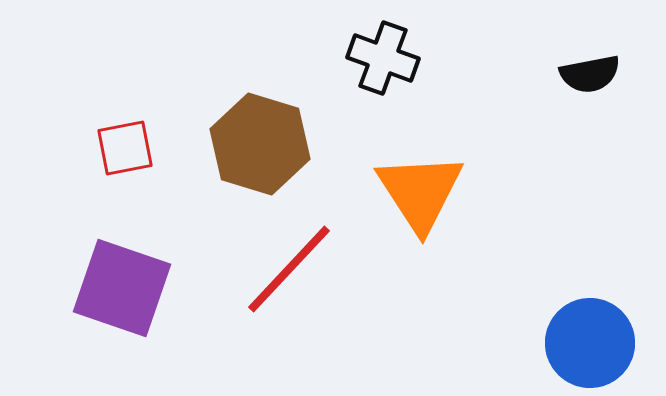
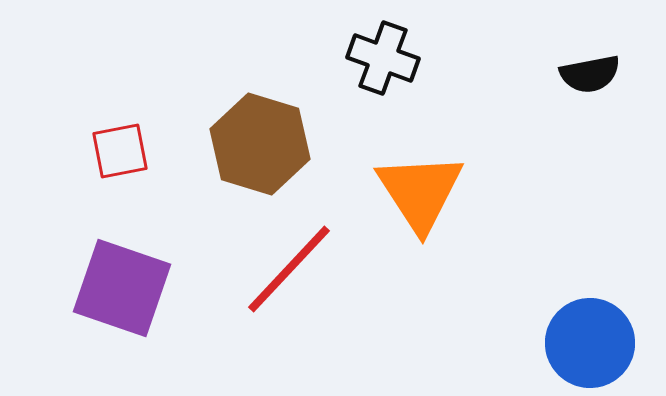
red square: moved 5 px left, 3 px down
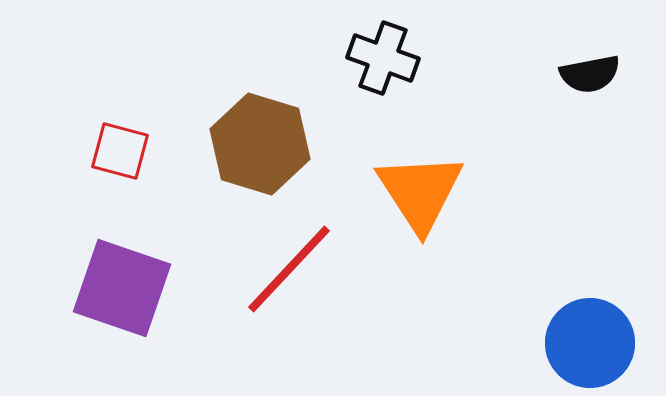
red square: rotated 26 degrees clockwise
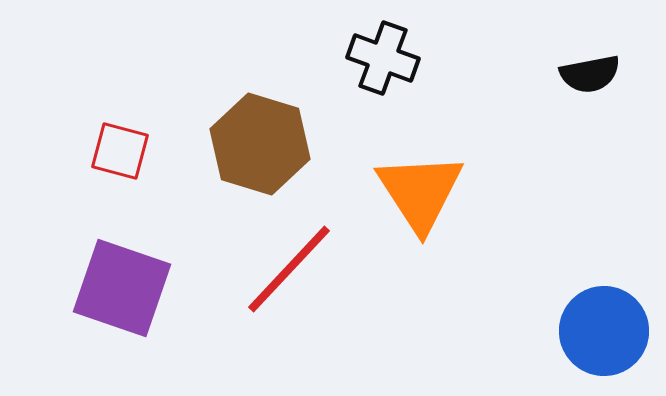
blue circle: moved 14 px right, 12 px up
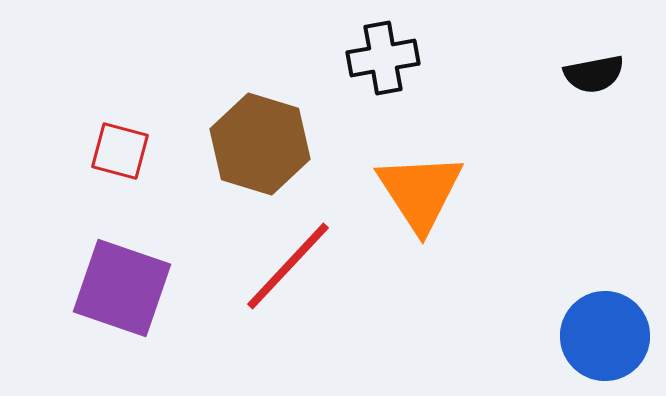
black cross: rotated 30 degrees counterclockwise
black semicircle: moved 4 px right
red line: moved 1 px left, 3 px up
blue circle: moved 1 px right, 5 px down
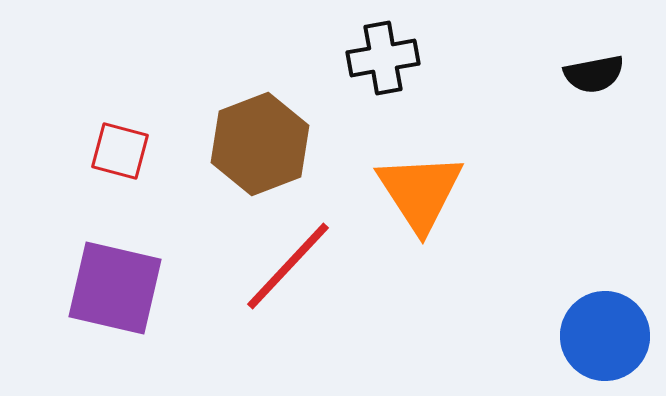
brown hexagon: rotated 22 degrees clockwise
purple square: moved 7 px left; rotated 6 degrees counterclockwise
